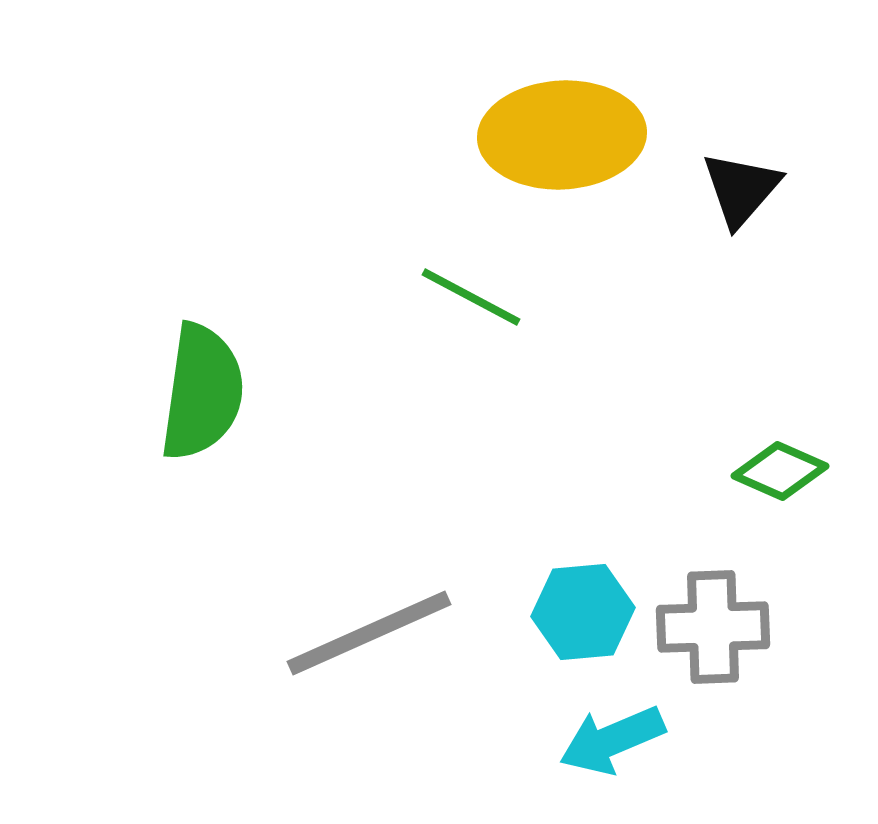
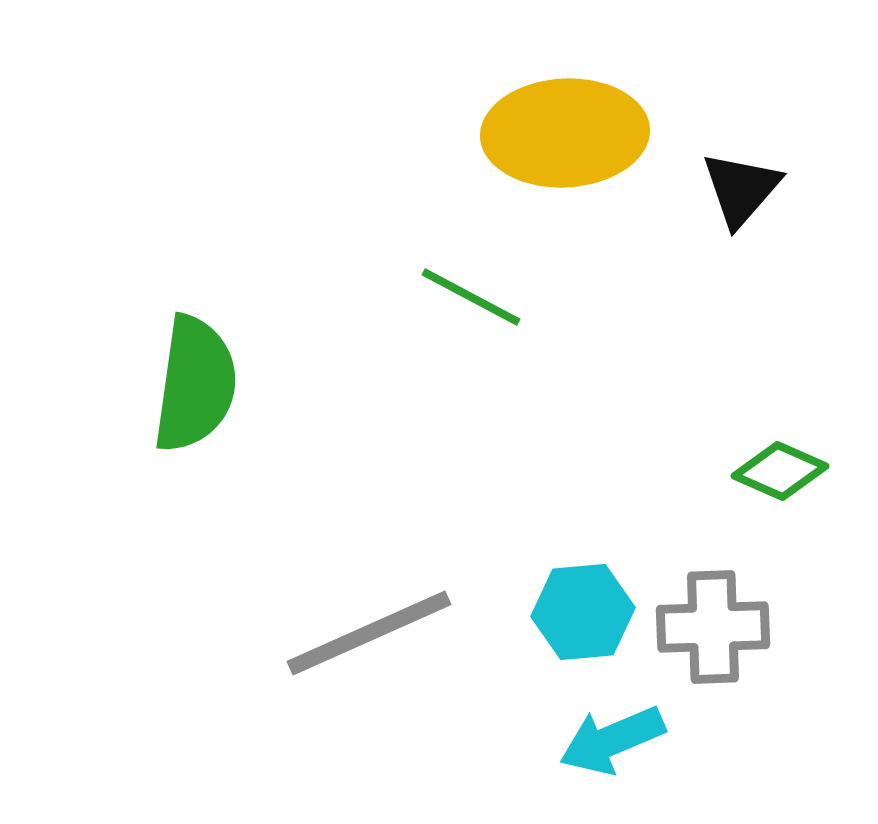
yellow ellipse: moved 3 px right, 2 px up
green semicircle: moved 7 px left, 8 px up
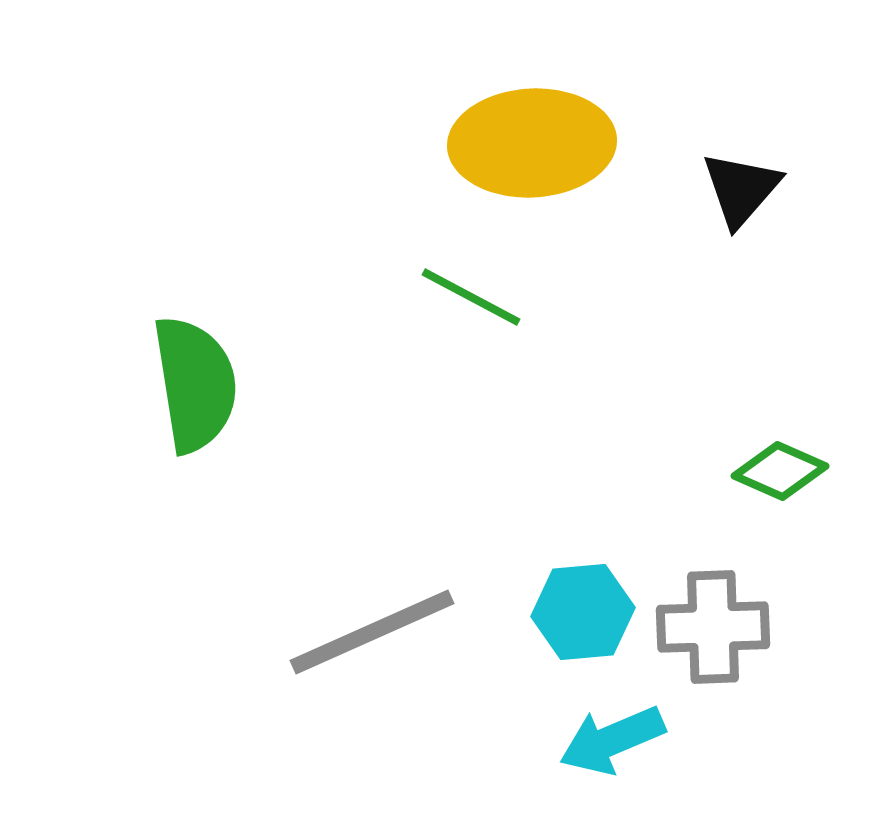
yellow ellipse: moved 33 px left, 10 px down
green semicircle: rotated 17 degrees counterclockwise
gray line: moved 3 px right, 1 px up
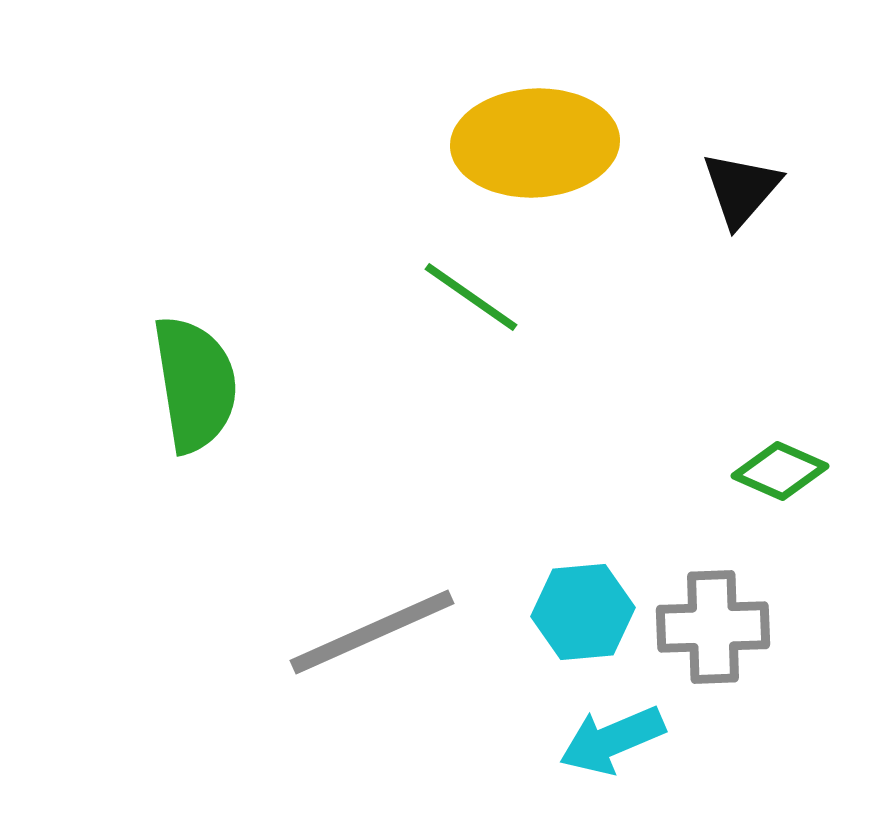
yellow ellipse: moved 3 px right
green line: rotated 7 degrees clockwise
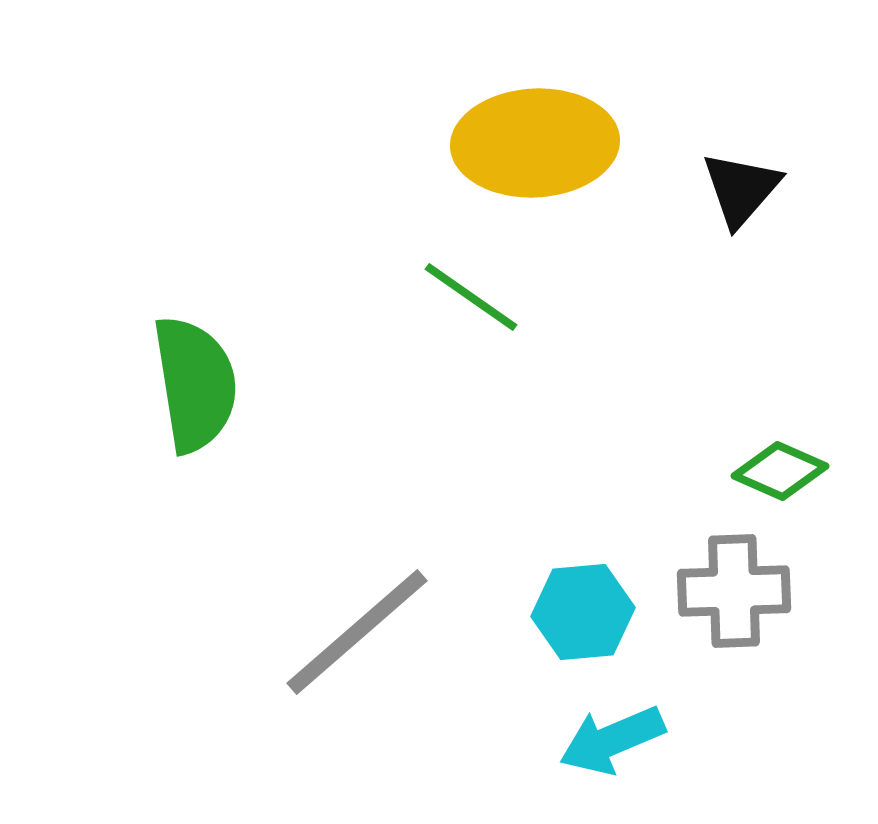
gray cross: moved 21 px right, 36 px up
gray line: moved 15 px left; rotated 17 degrees counterclockwise
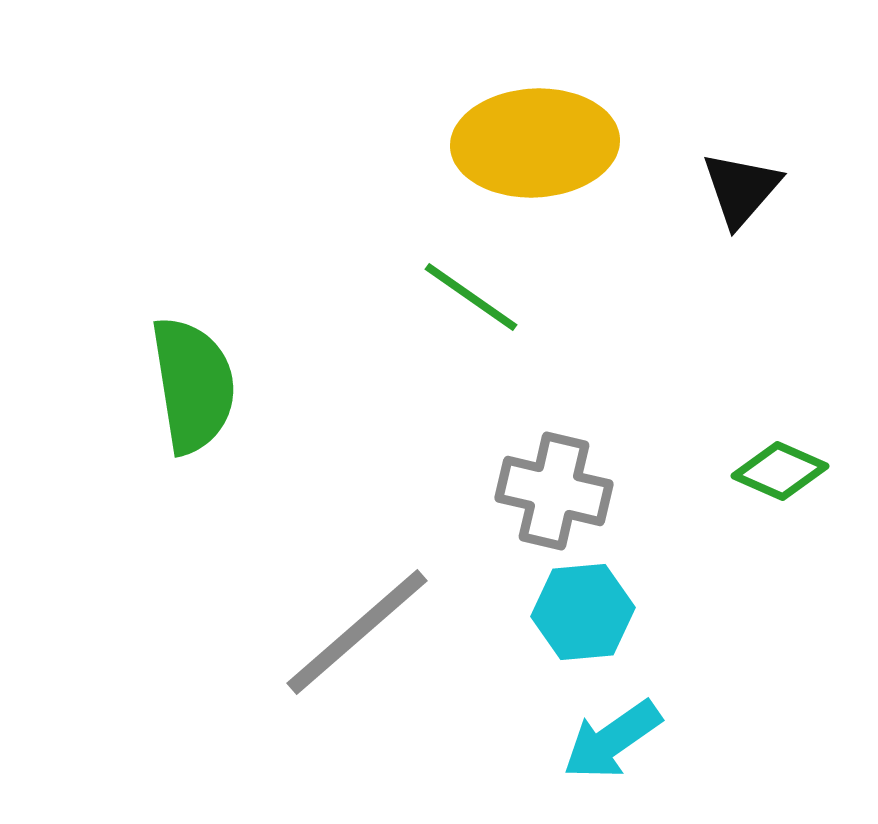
green semicircle: moved 2 px left, 1 px down
gray cross: moved 180 px left, 100 px up; rotated 15 degrees clockwise
cyan arrow: rotated 12 degrees counterclockwise
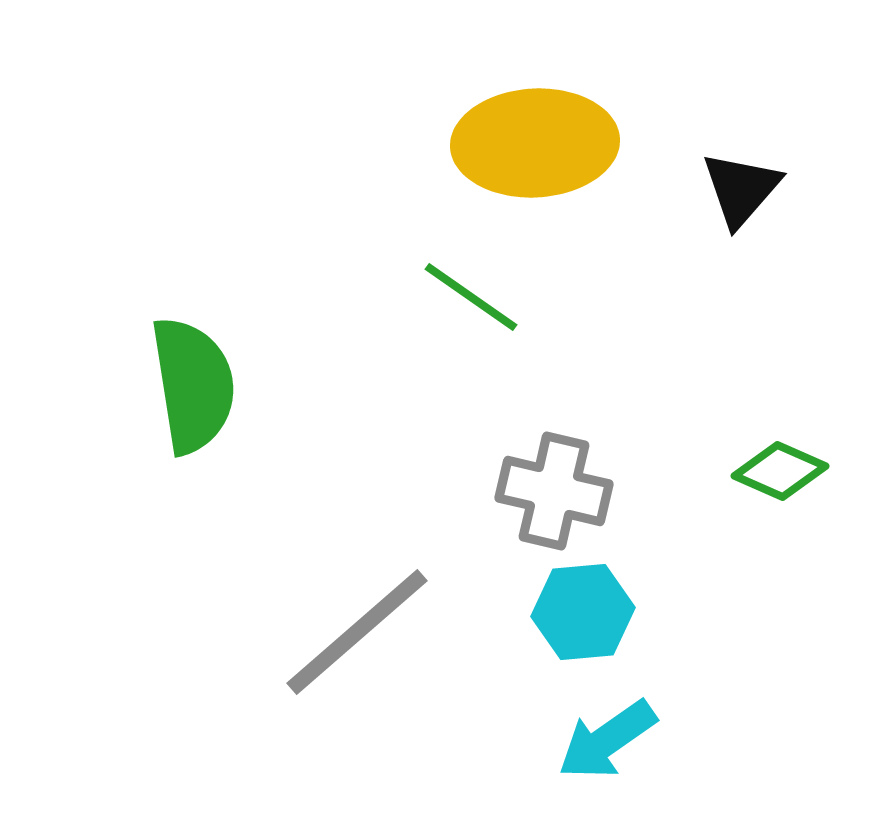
cyan arrow: moved 5 px left
